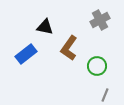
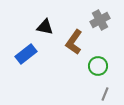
brown L-shape: moved 5 px right, 6 px up
green circle: moved 1 px right
gray line: moved 1 px up
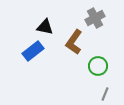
gray cross: moved 5 px left, 2 px up
blue rectangle: moved 7 px right, 3 px up
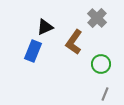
gray cross: moved 2 px right; rotated 18 degrees counterclockwise
black triangle: rotated 36 degrees counterclockwise
blue rectangle: rotated 30 degrees counterclockwise
green circle: moved 3 px right, 2 px up
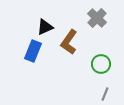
brown L-shape: moved 5 px left
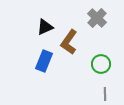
blue rectangle: moved 11 px right, 10 px down
gray line: rotated 24 degrees counterclockwise
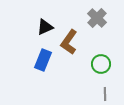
blue rectangle: moved 1 px left, 1 px up
